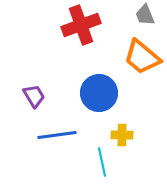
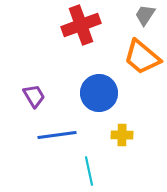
gray trapezoid: rotated 55 degrees clockwise
cyan line: moved 13 px left, 9 px down
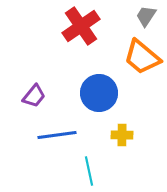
gray trapezoid: moved 1 px right, 1 px down
red cross: moved 1 px down; rotated 15 degrees counterclockwise
purple trapezoid: rotated 70 degrees clockwise
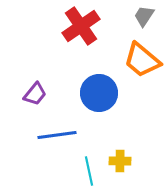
gray trapezoid: moved 2 px left
orange trapezoid: moved 3 px down
purple trapezoid: moved 1 px right, 2 px up
yellow cross: moved 2 px left, 26 px down
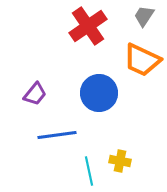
red cross: moved 7 px right
orange trapezoid: rotated 15 degrees counterclockwise
yellow cross: rotated 10 degrees clockwise
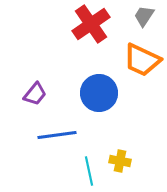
red cross: moved 3 px right, 2 px up
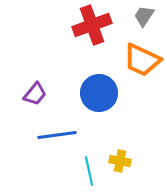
red cross: moved 1 px right, 1 px down; rotated 15 degrees clockwise
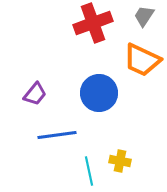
red cross: moved 1 px right, 2 px up
